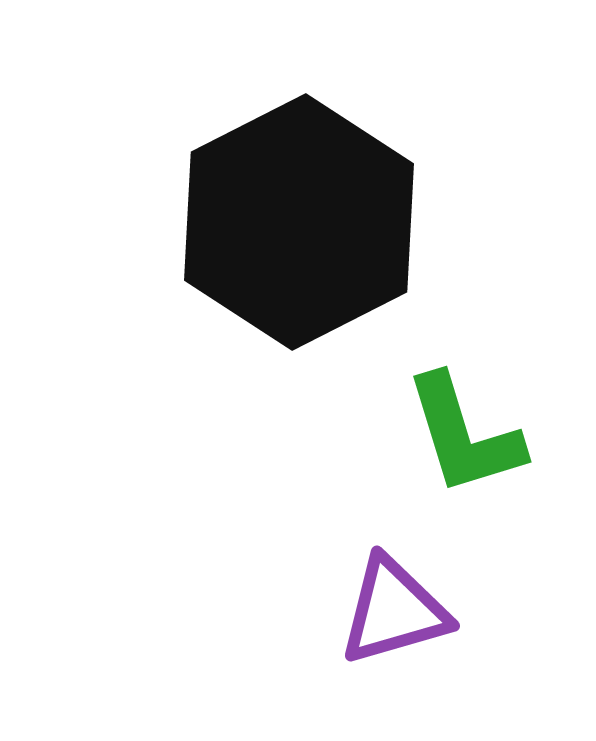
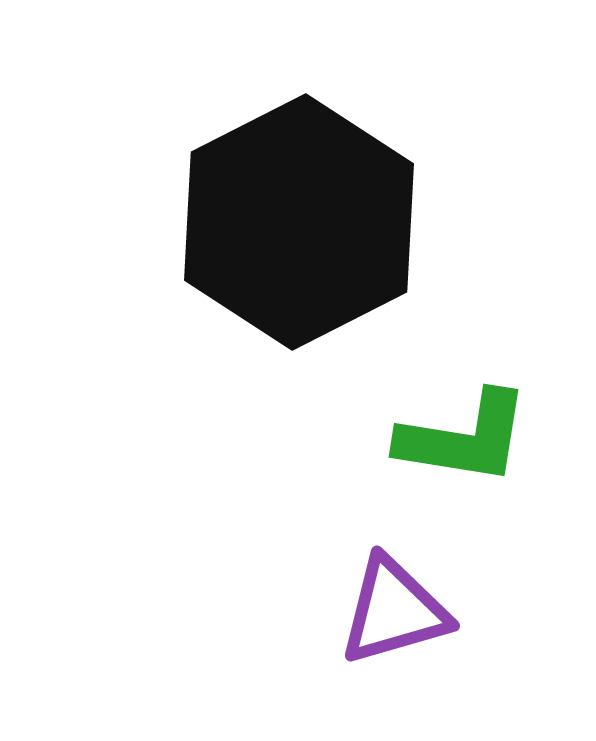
green L-shape: moved 3 px down; rotated 64 degrees counterclockwise
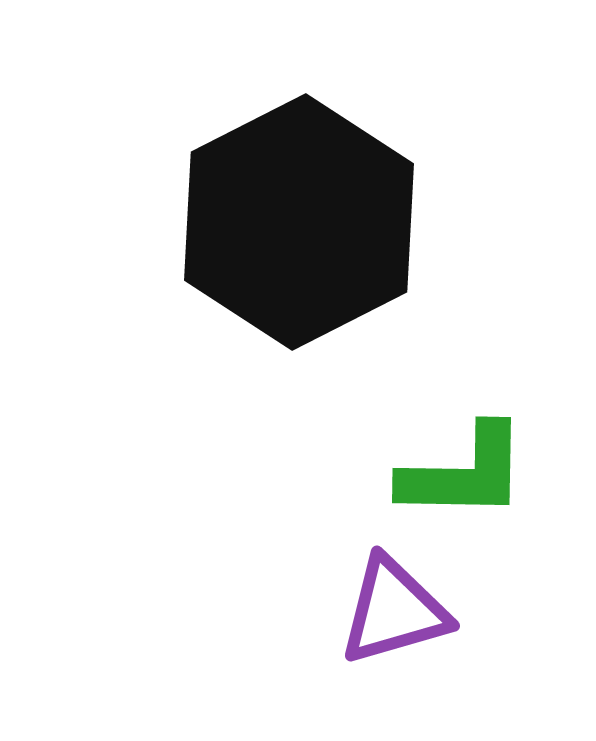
green L-shape: moved 35 px down; rotated 8 degrees counterclockwise
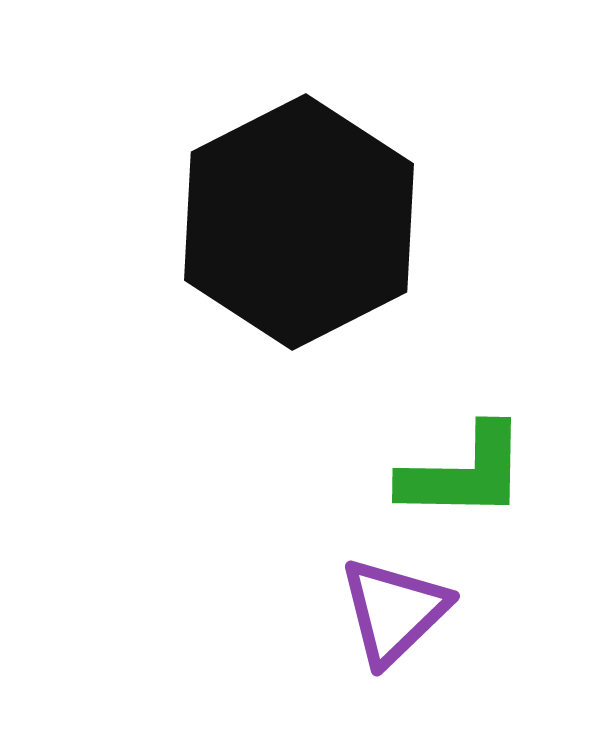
purple triangle: rotated 28 degrees counterclockwise
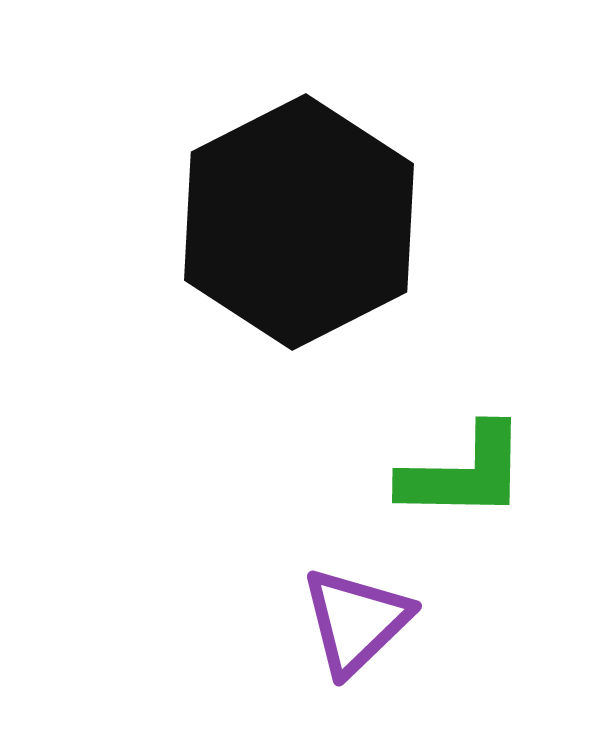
purple triangle: moved 38 px left, 10 px down
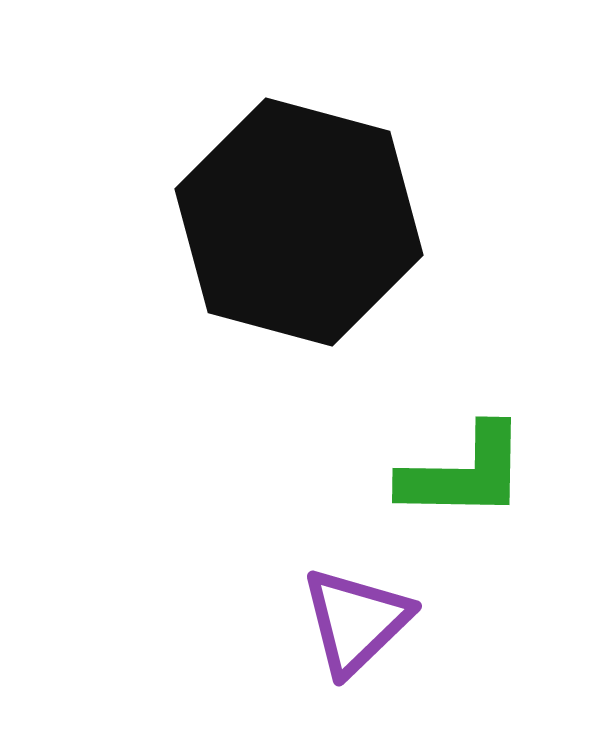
black hexagon: rotated 18 degrees counterclockwise
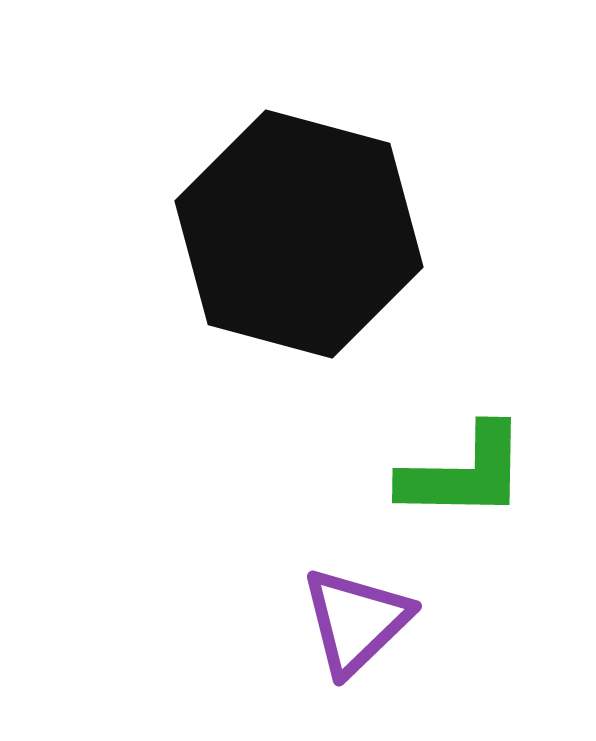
black hexagon: moved 12 px down
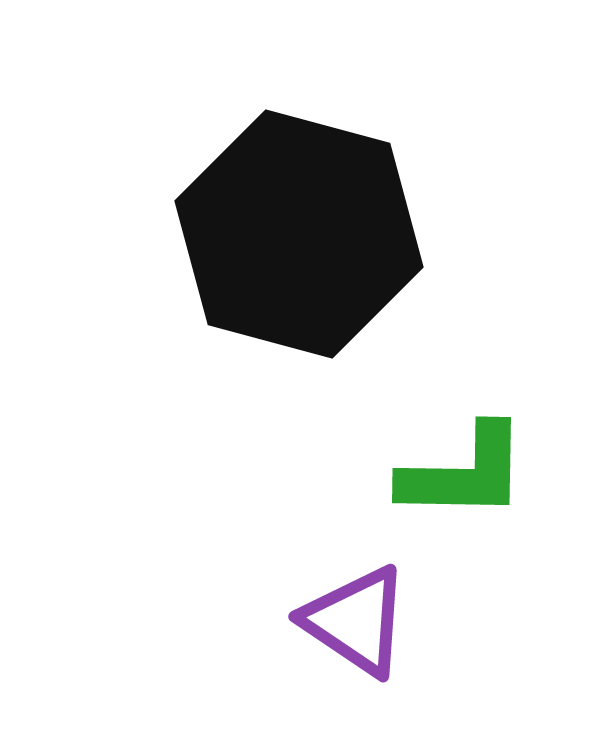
purple triangle: rotated 42 degrees counterclockwise
